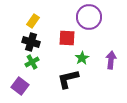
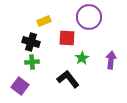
yellow rectangle: moved 11 px right; rotated 32 degrees clockwise
green cross: rotated 24 degrees clockwise
black L-shape: rotated 65 degrees clockwise
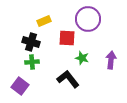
purple circle: moved 1 px left, 2 px down
green star: rotated 24 degrees counterclockwise
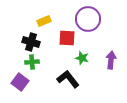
purple square: moved 4 px up
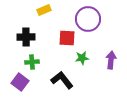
yellow rectangle: moved 11 px up
black cross: moved 5 px left, 5 px up; rotated 18 degrees counterclockwise
green star: rotated 24 degrees counterclockwise
black L-shape: moved 6 px left, 1 px down
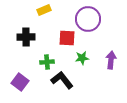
green cross: moved 15 px right
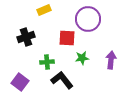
black cross: rotated 18 degrees counterclockwise
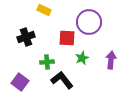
yellow rectangle: rotated 48 degrees clockwise
purple circle: moved 1 px right, 3 px down
green star: rotated 16 degrees counterclockwise
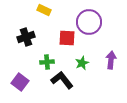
green star: moved 5 px down
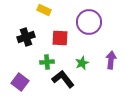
red square: moved 7 px left
black L-shape: moved 1 px right, 1 px up
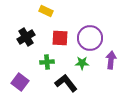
yellow rectangle: moved 2 px right, 1 px down
purple circle: moved 1 px right, 16 px down
black cross: rotated 12 degrees counterclockwise
green star: rotated 24 degrees clockwise
black L-shape: moved 3 px right, 4 px down
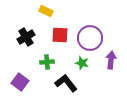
red square: moved 3 px up
green star: rotated 16 degrees clockwise
